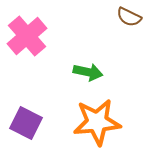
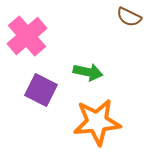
purple square: moved 15 px right, 33 px up
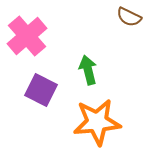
green arrow: moved 2 px up; rotated 116 degrees counterclockwise
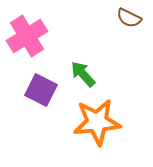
brown semicircle: moved 1 px down
pink cross: rotated 9 degrees clockwise
green arrow: moved 5 px left, 4 px down; rotated 28 degrees counterclockwise
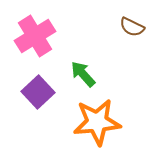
brown semicircle: moved 3 px right, 9 px down
pink cross: moved 8 px right
purple square: moved 3 px left, 2 px down; rotated 20 degrees clockwise
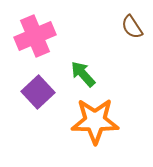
brown semicircle: rotated 30 degrees clockwise
pink cross: rotated 9 degrees clockwise
orange star: moved 2 px left, 1 px up; rotated 6 degrees clockwise
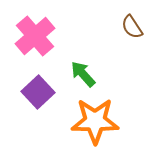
pink cross: rotated 18 degrees counterclockwise
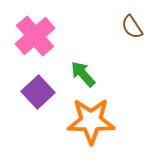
orange star: moved 4 px left
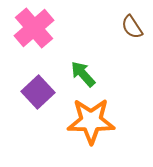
pink cross: moved 1 px left, 8 px up
